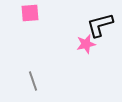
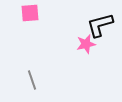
gray line: moved 1 px left, 1 px up
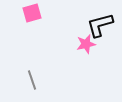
pink square: moved 2 px right; rotated 12 degrees counterclockwise
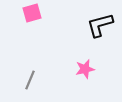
pink star: moved 1 px left, 25 px down
gray line: moved 2 px left; rotated 42 degrees clockwise
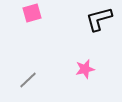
black L-shape: moved 1 px left, 6 px up
gray line: moved 2 px left; rotated 24 degrees clockwise
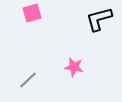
pink star: moved 11 px left, 2 px up; rotated 24 degrees clockwise
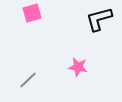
pink star: moved 4 px right
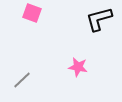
pink square: rotated 36 degrees clockwise
gray line: moved 6 px left
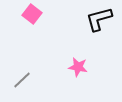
pink square: moved 1 px down; rotated 18 degrees clockwise
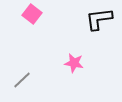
black L-shape: rotated 8 degrees clockwise
pink star: moved 4 px left, 4 px up
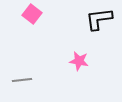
pink star: moved 5 px right, 2 px up
gray line: rotated 36 degrees clockwise
